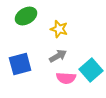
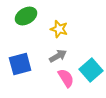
pink semicircle: rotated 126 degrees counterclockwise
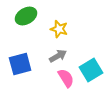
cyan square: rotated 10 degrees clockwise
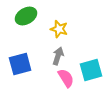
gray arrow: rotated 42 degrees counterclockwise
cyan square: rotated 15 degrees clockwise
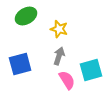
gray arrow: moved 1 px right
pink semicircle: moved 1 px right, 2 px down
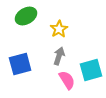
yellow star: rotated 24 degrees clockwise
